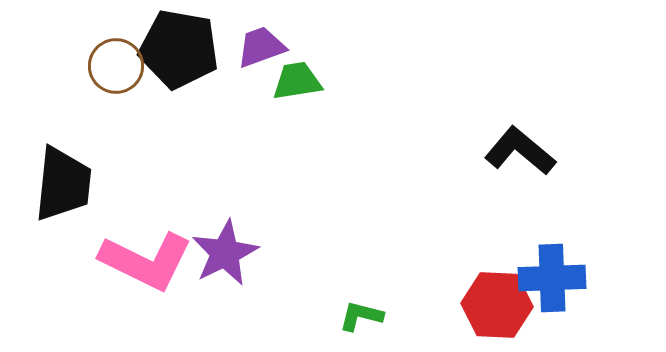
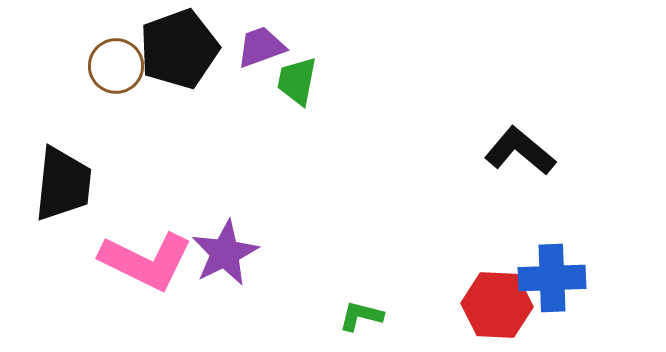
black pentagon: rotated 30 degrees counterclockwise
green trapezoid: rotated 70 degrees counterclockwise
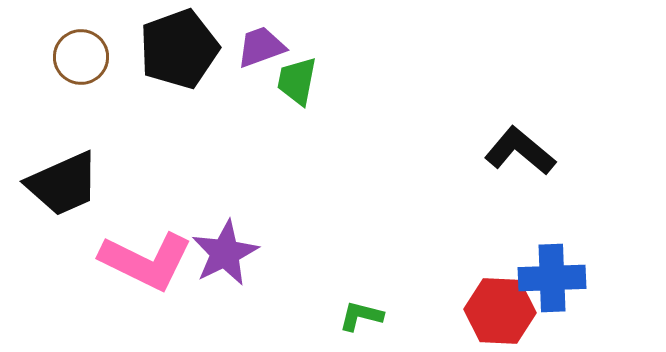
brown circle: moved 35 px left, 9 px up
black trapezoid: rotated 60 degrees clockwise
red hexagon: moved 3 px right, 6 px down
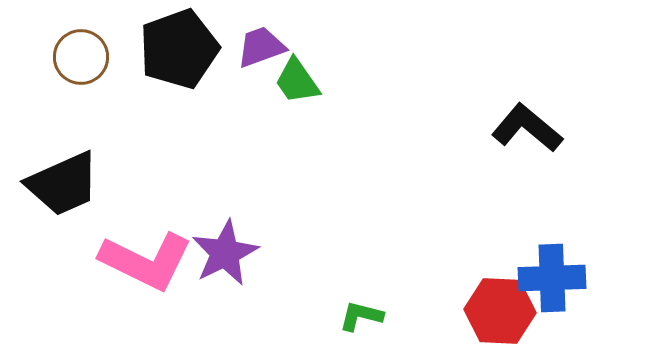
green trapezoid: rotated 46 degrees counterclockwise
black L-shape: moved 7 px right, 23 px up
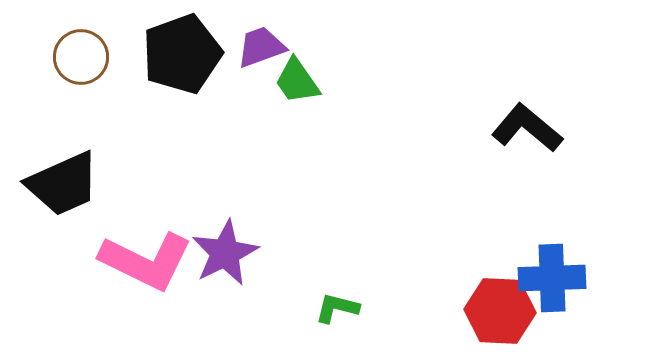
black pentagon: moved 3 px right, 5 px down
green L-shape: moved 24 px left, 8 px up
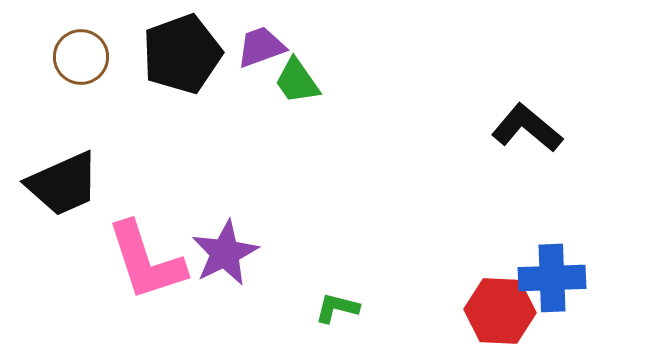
pink L-shape: rotated 46 degrees clockwise
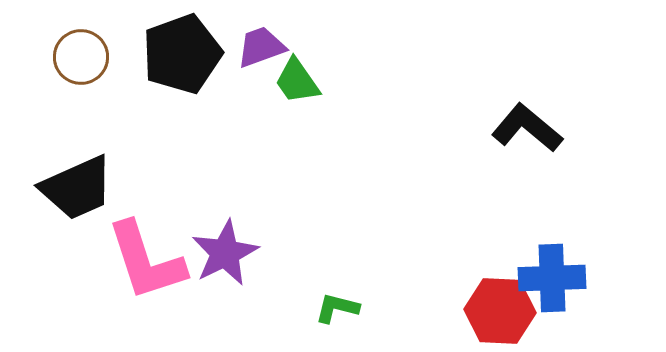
black trapezoid: moved 14 px right, 4 px down
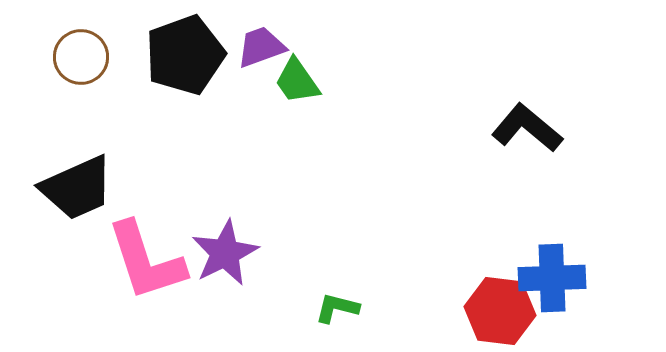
black pentagon: moved 3 px right, 1 px down
red hexagon: rotated 4 degrees clockwise
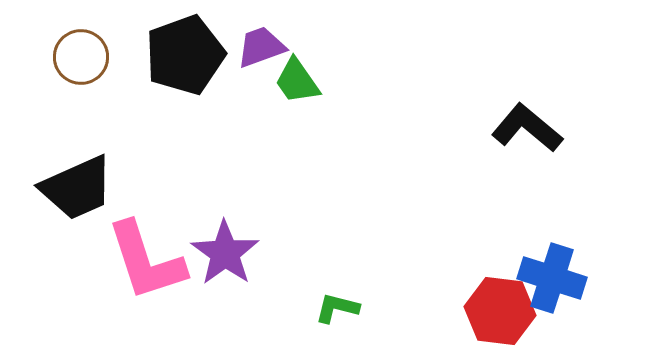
purple star: rotated 10 degrees counterclockwise
blue cross: rotated 20 degrees clockwise
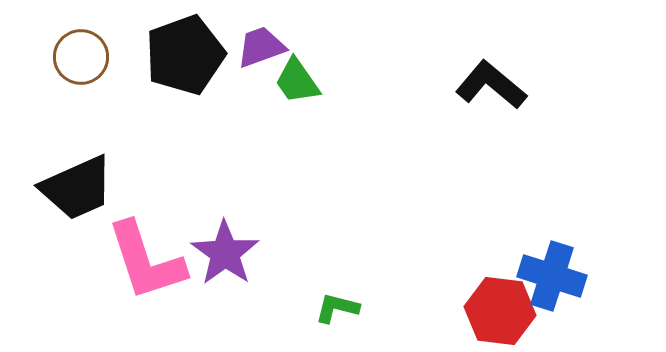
black L-shape: moved 36 px left, 43 px up
blue cross: moved 2 px up
